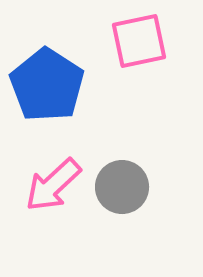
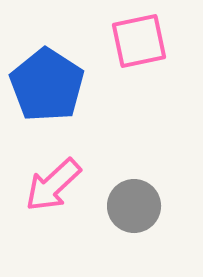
gray circle: moved 12 px right, 19 px down
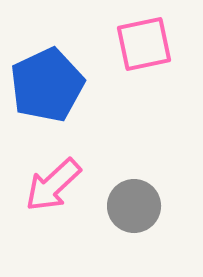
pink square: moved 5 px right, 3 px down
blue pentagon: rotated 14 degrees clockwise
